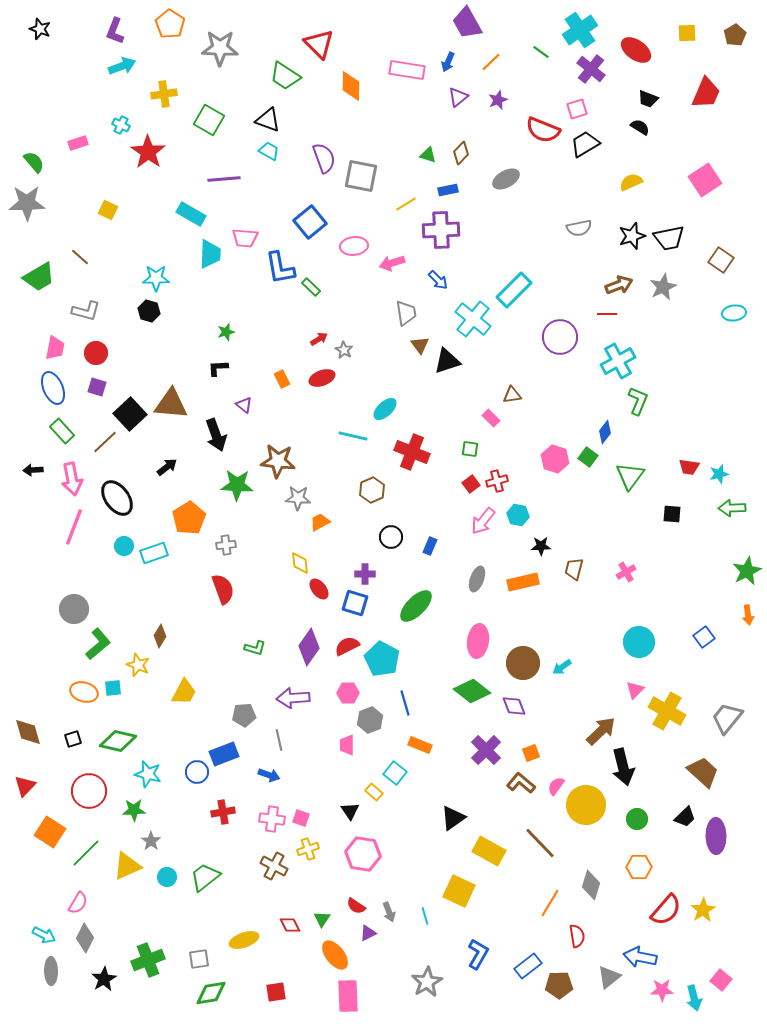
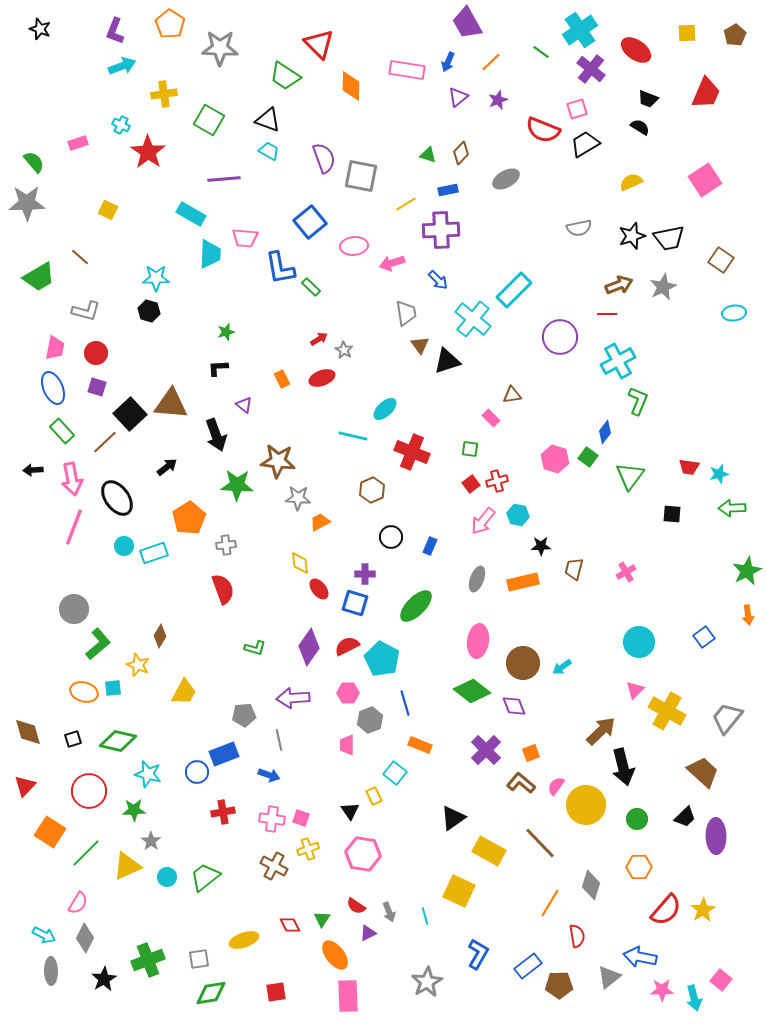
yellow rectangle at (374, 792): moved 4 px down; rotated 24 degrees clockwise
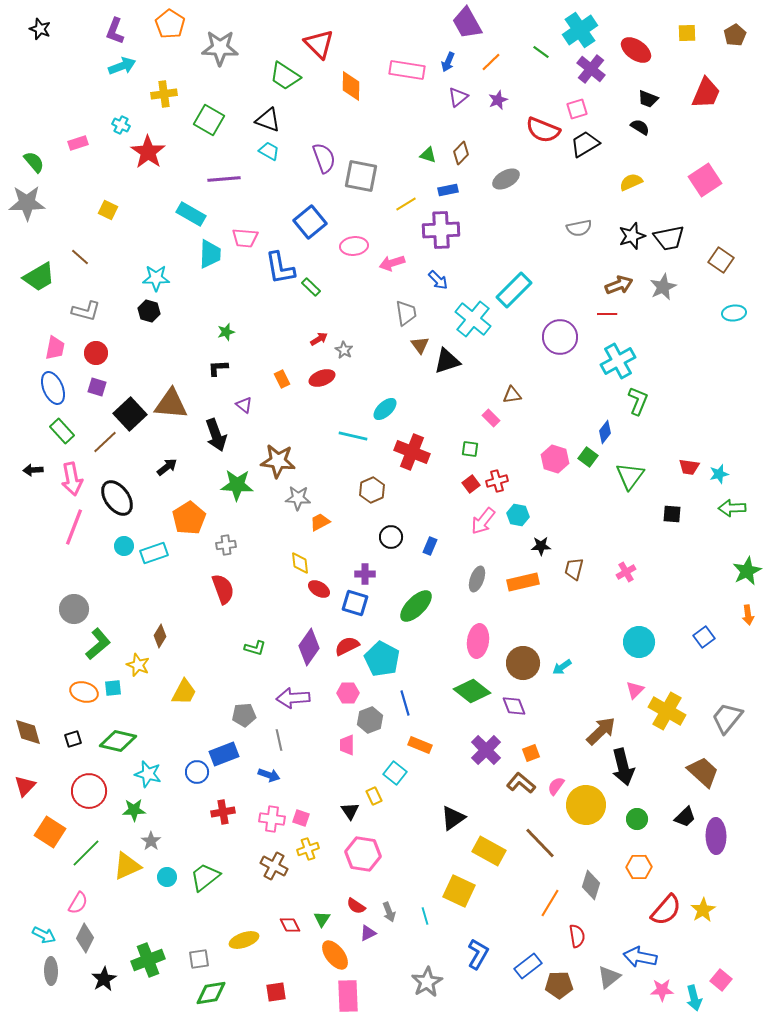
red ellipse at (319, 589): rotated 20 degrees counterclockwise
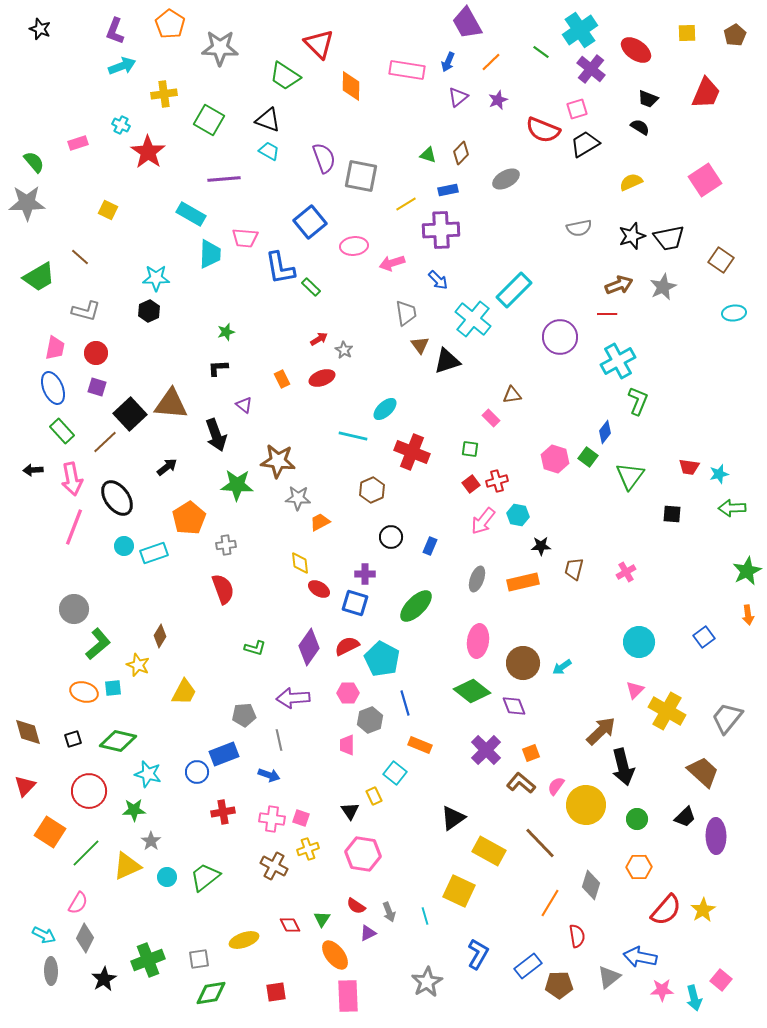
black hexagon at (149, 311): rotated 20 degrees clockwise
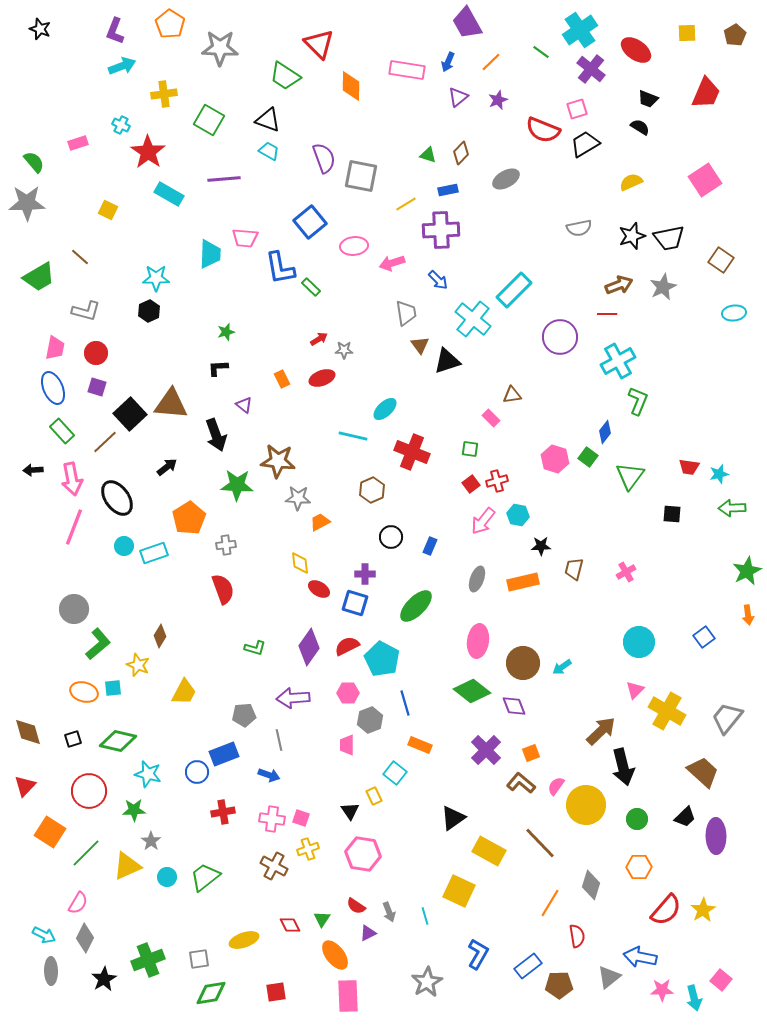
cyan rectangle at (191, 214): moved 22 px left, 20 px up
gray star at (344, 350): rotated 30 degrees counterclockwise
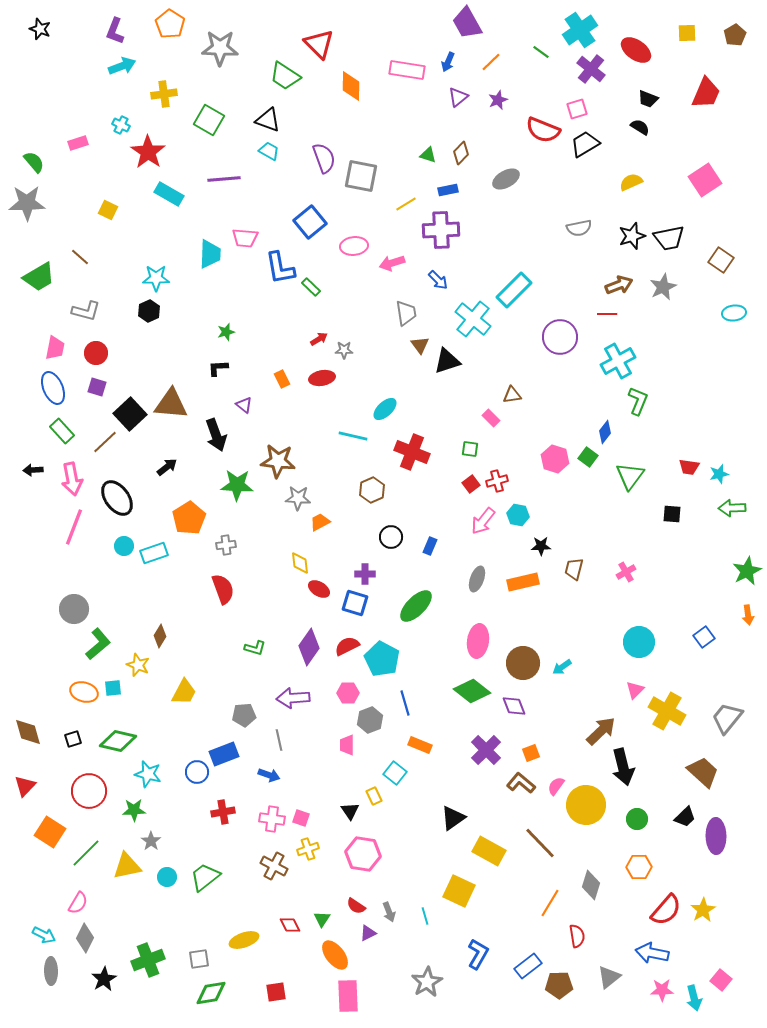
red ellipse at (322, 378): rotated 10 degrees clockwise
yellow triangle at (127, 866): rotated 12 degrees clockwise
blue arrow at (640, 957): moved 12 px right, 4 px up
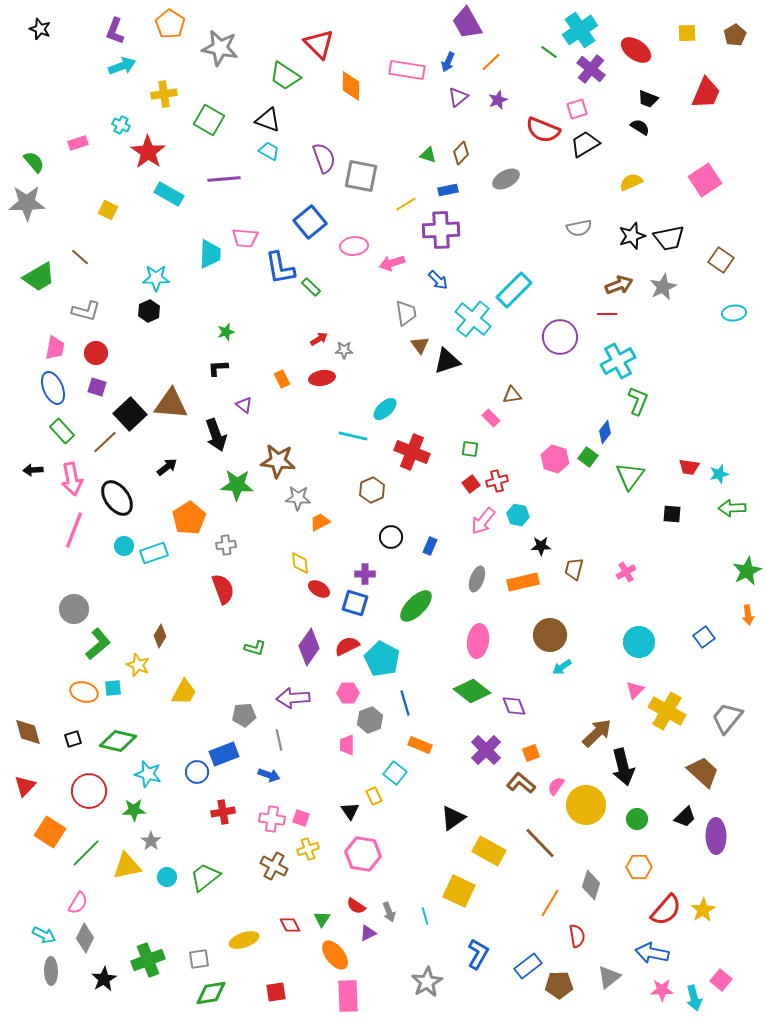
gray star at (220, 48): rotated 9 degrees clockwise
green line at (541, 52): moved 8 px right
pink line at (74, 527): moved 3 px down
brown circle at (523, 663): moved 27 px right, 28 px up
brown arrow at (601, 731): moved 4 px left, 2 px down
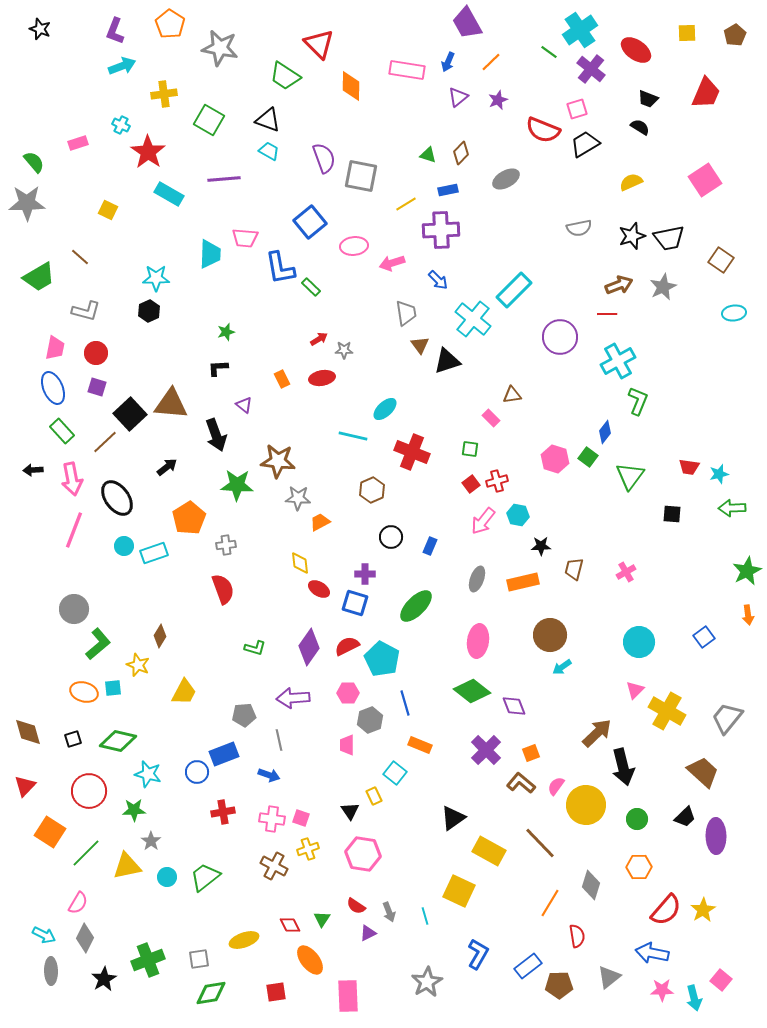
orange ellipse at (335, 955): moved 25 px left, 5 px down
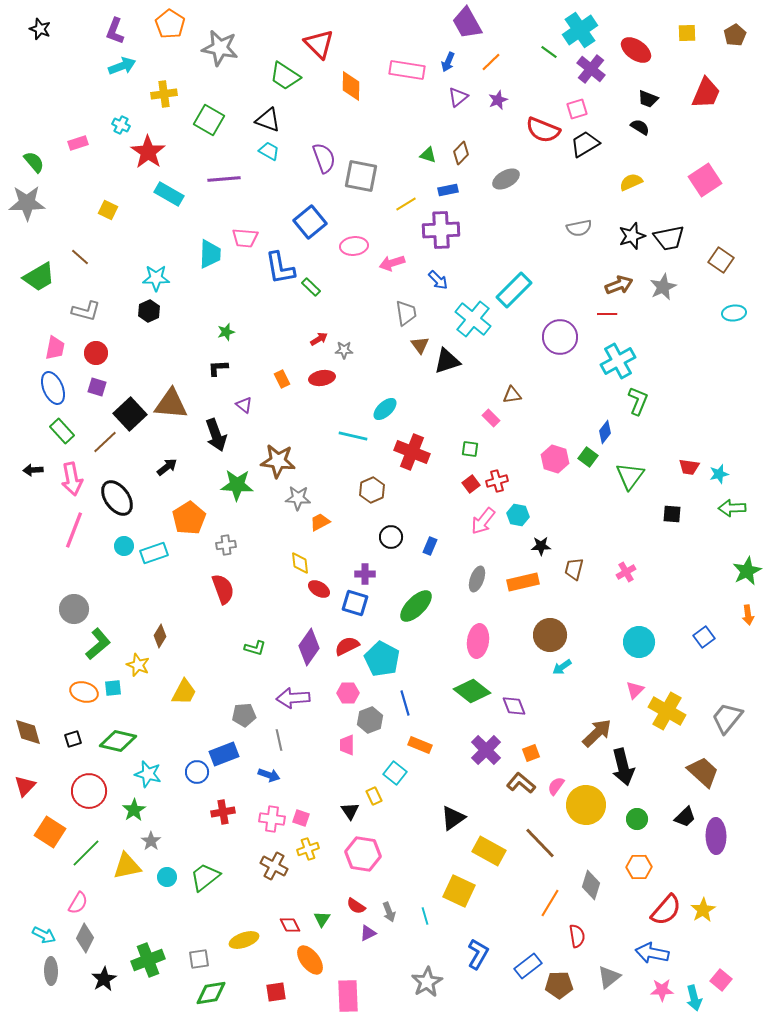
green star at (134, 810): rotated 30 degrees counterclockwise
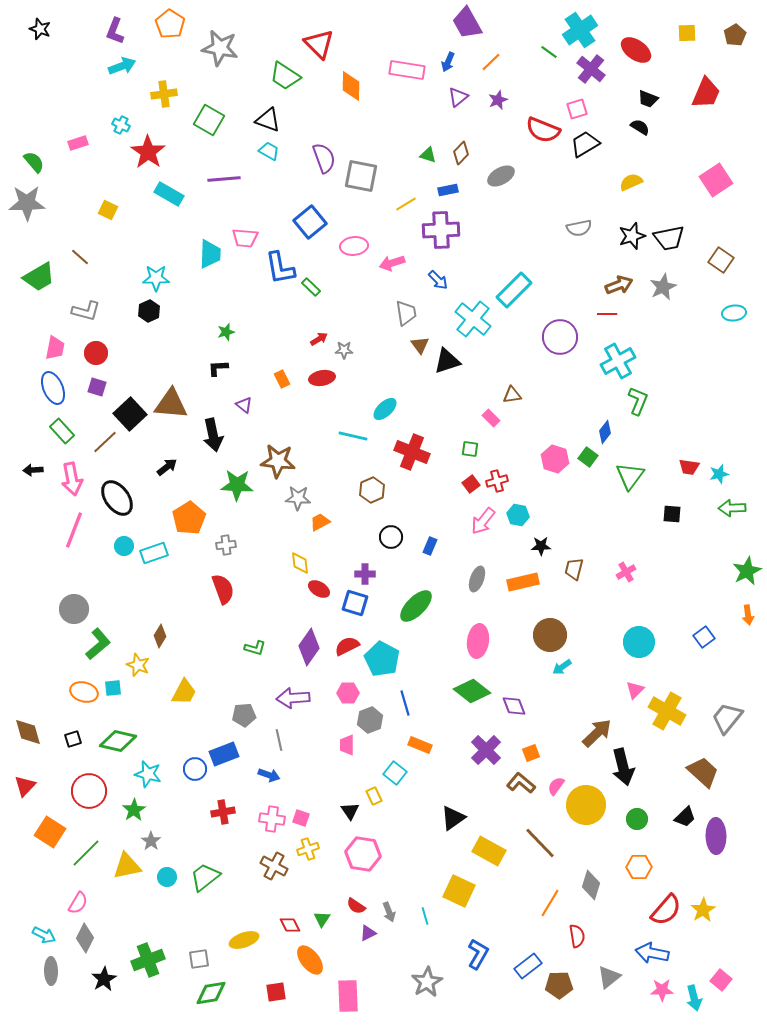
gray ellipse at (506, 179): moved 5 px left, 3 px up
pink square at (705, 180): moved 11 px right
black arrow at (216, 435): moved 3 px left; rotated 8 degrees clockwise
blue circle at (197, 772): moved 2 px left, 3 px up
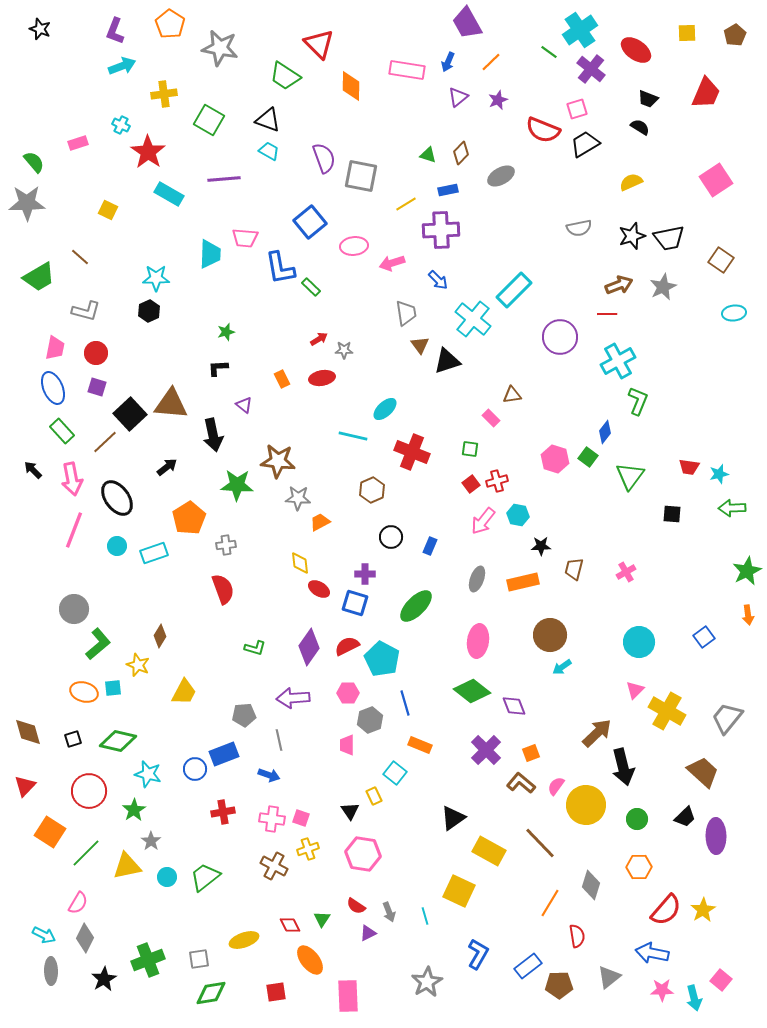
black arrow at (33, 470): rotated 48 degrees clockwise
cyan circle at (124, 546): moved 7 px left
